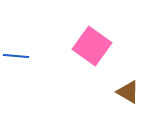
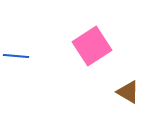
pink square: rotated 21 degrees clockwise
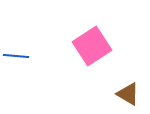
brown triangle: moved 2 px down
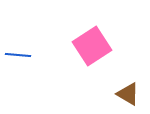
blue line: moved 2 px right, 1 px up
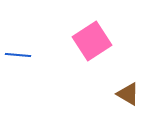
pink square: moved 5 px up
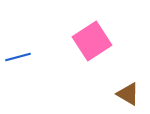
blue line: moved 2 px down; rotated 20 degrees counterclockwise
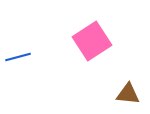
brown triangle: rotated 25 degrees counterclockwise
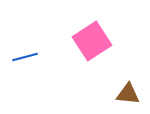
blue line: moved 7 px right
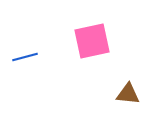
pink square: rotated 21 degrees clockwise
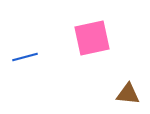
pink square: moved 3 px up
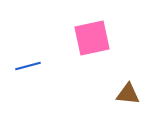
blue line: moved 3 px right, 9 px down
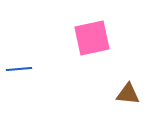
blue line: moved 9 px left, 3 px down; rotated 10 degrees clockwise
